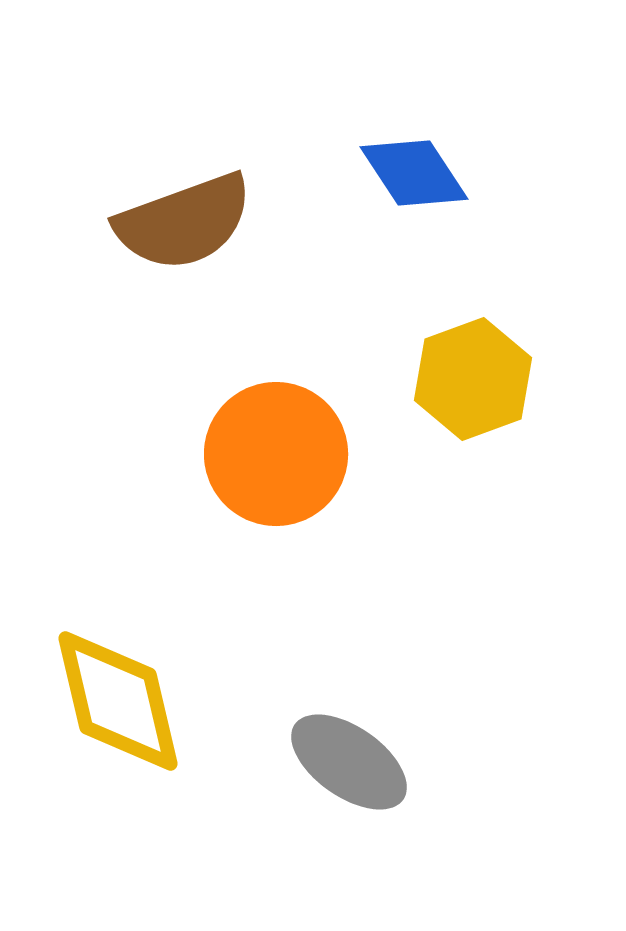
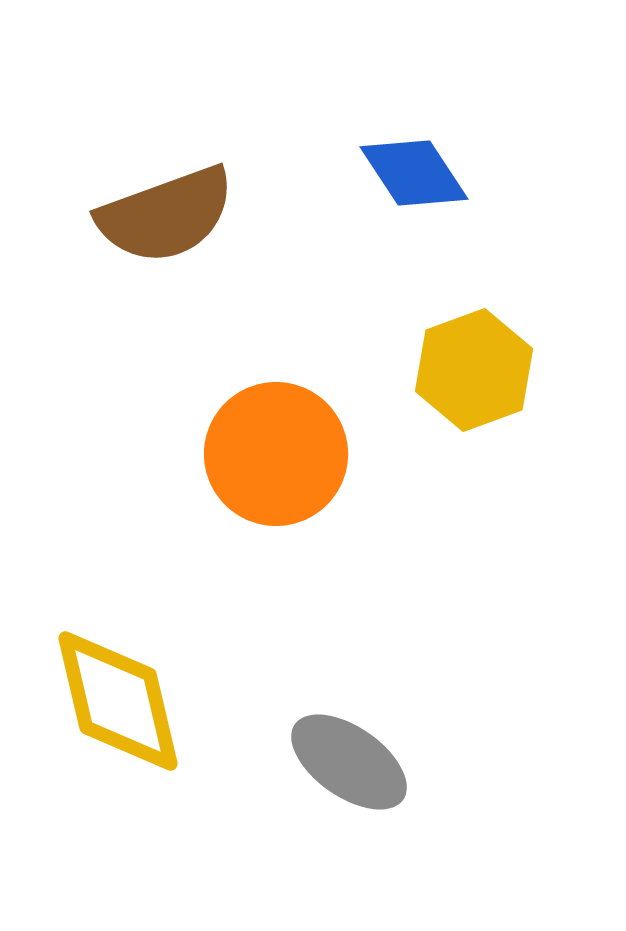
brown semicircle: moved 18 px left, 7 px up
yellow hexagon: moved 1 px right, 9 px up
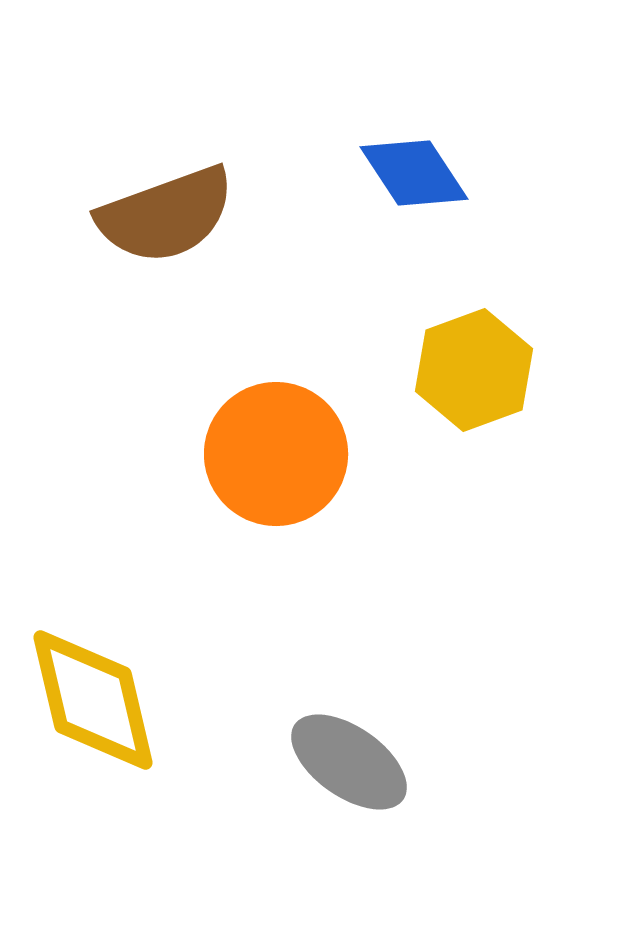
yellow diamond: moved 25 px left, 1 px up
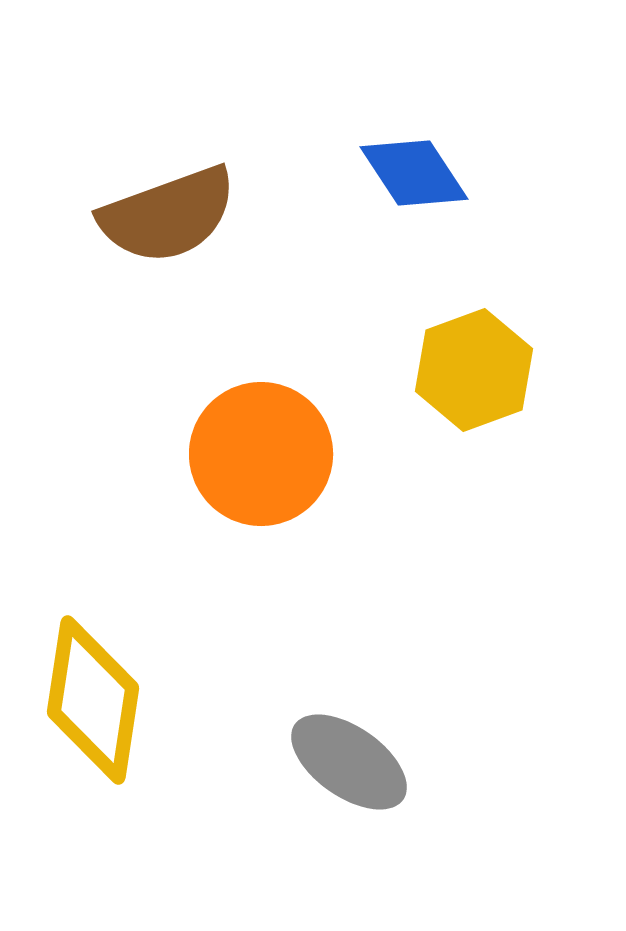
brown semicircle: moved 2 px right
orange circle: moved 15 px left
yellow diamond: rotated 22 degrees clockwise
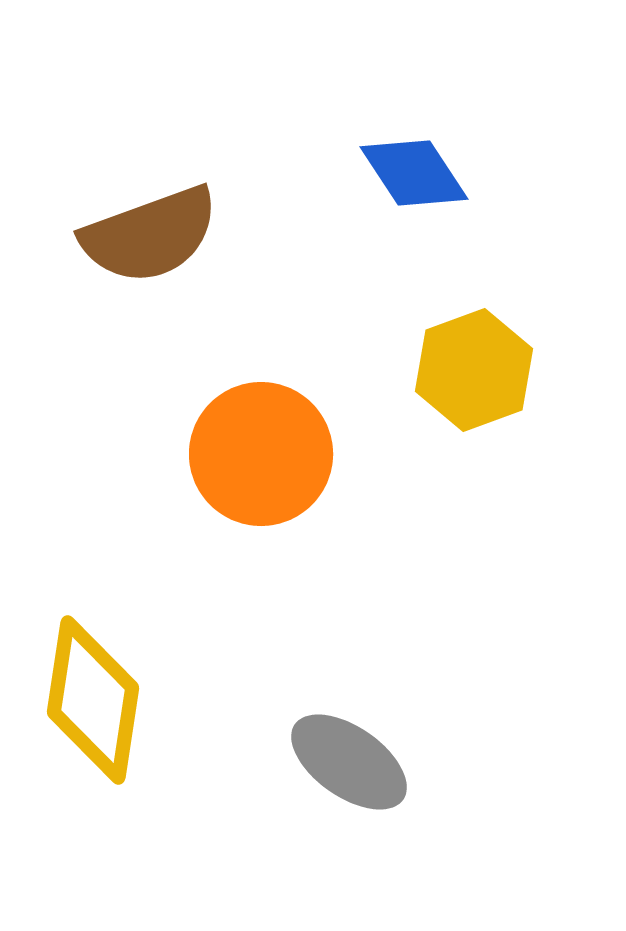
brown semicircle: moved 18 px left, 20 px down
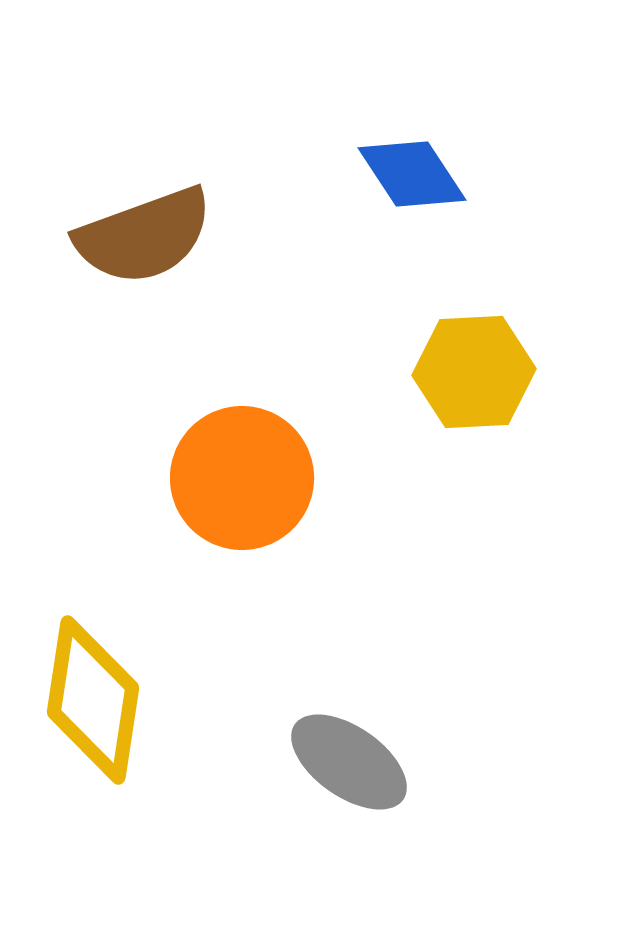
blue diamond: moved 2 px left, 1 px down
brown semicircle: moved 6 px left, 1 px down
yellow hexagon: moved 2 px down; rotated 17 degrees clockwise
orange circle: moved 19 px left, 24 px down
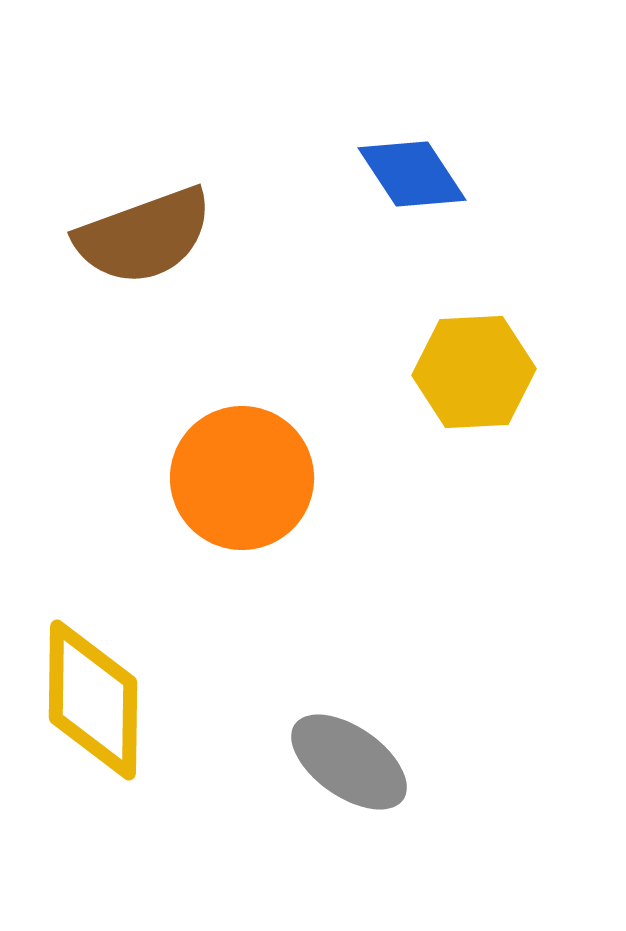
yellow diamond: rotated 8 degrees counterclockwise
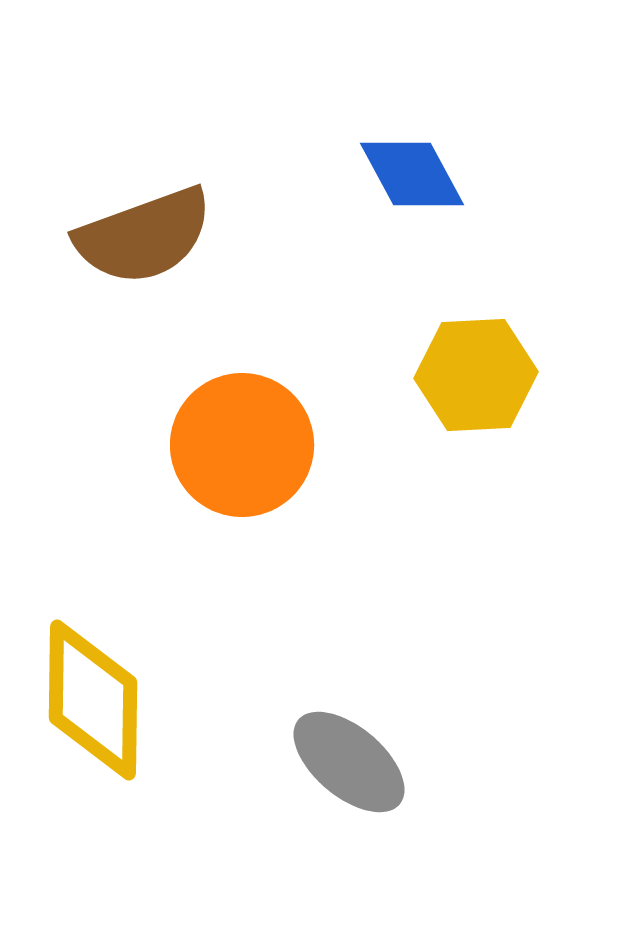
blue diamond: rotated 5 degrees clockwise
yellow hexagon: moved 2 px right, 3 px down
orange circle: moved 33 px up
gray ellipse: rotated 5 degrees clockwise
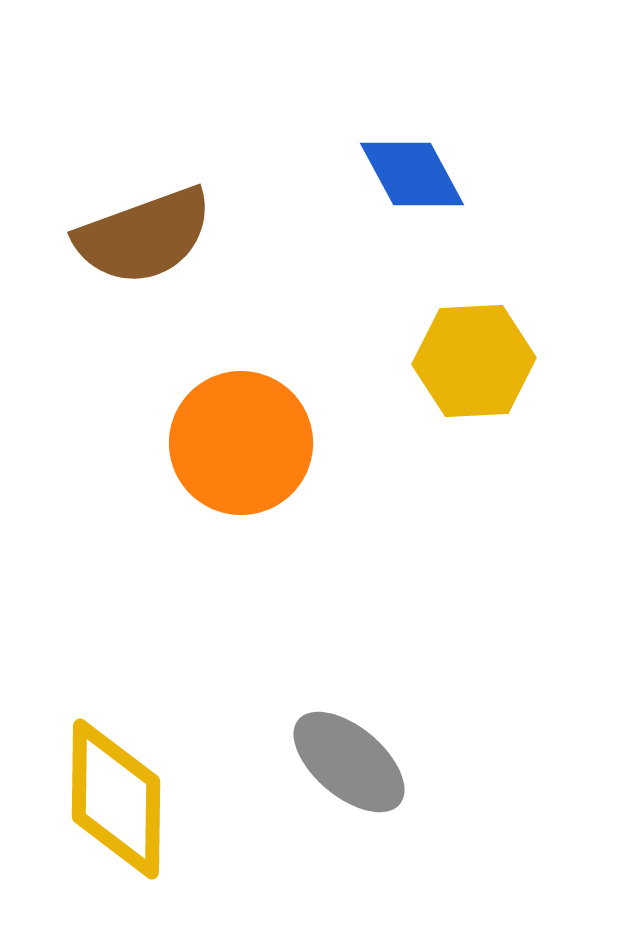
yellow hexagon: moved 2 px left, 14 px up
orange circle: moved 1 px left, 2 px up
yellow diamond: moved 23 px right, 99 px down
